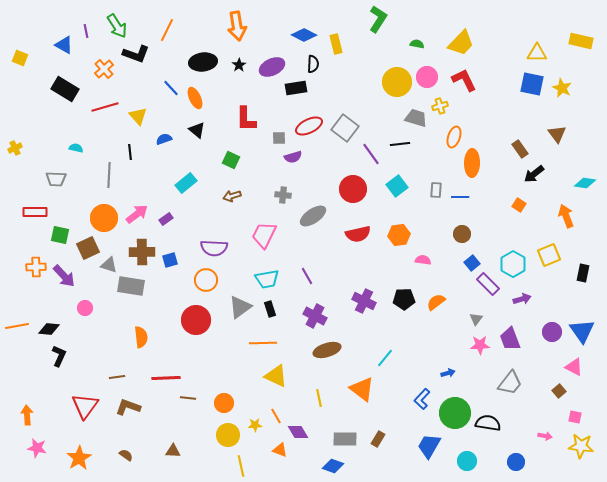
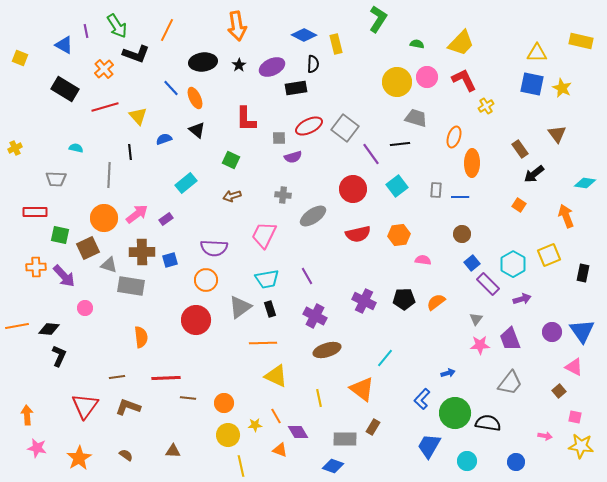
yellow cross at (440, 106): moved 46 px right; rotated 14 degrees counterclockwise
brown rectangle at (378, 439): moved 5 px left, 12 px up
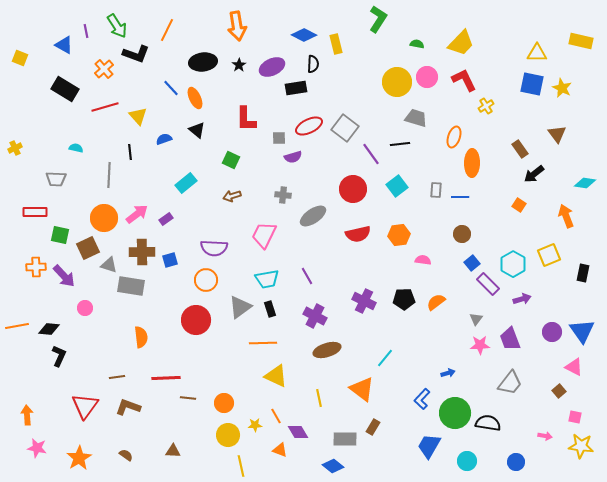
blue diamond at (333, 466): rotated 20 degrees clockwise
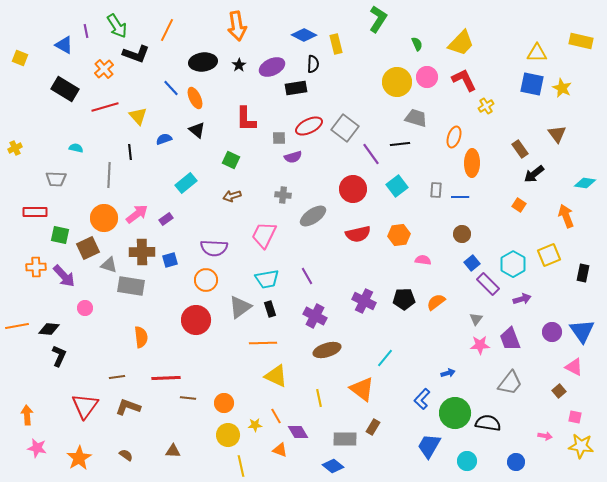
green semicircle at (417, 44): rotated 56 degrees clockwise
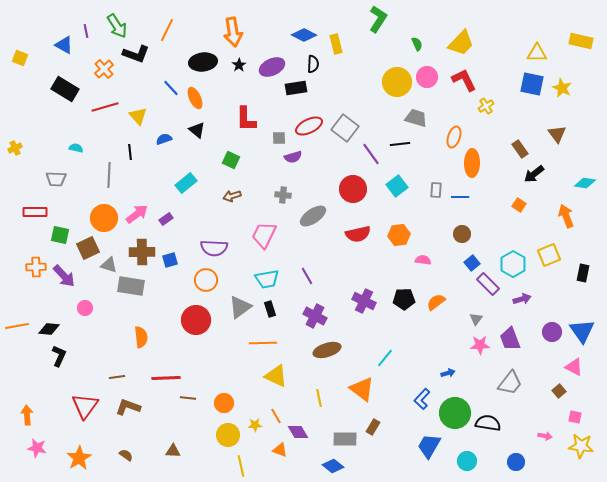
orange arrow at (237, 26): moved 4 px left, 6 px down
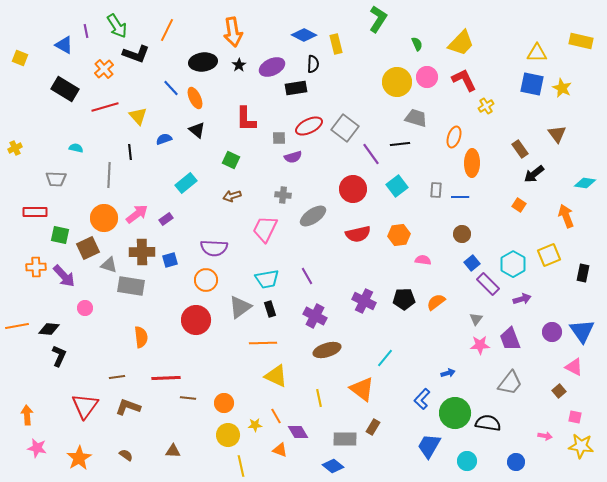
pink trapezoid at (264, 235): moved 1 px right, 6 px up
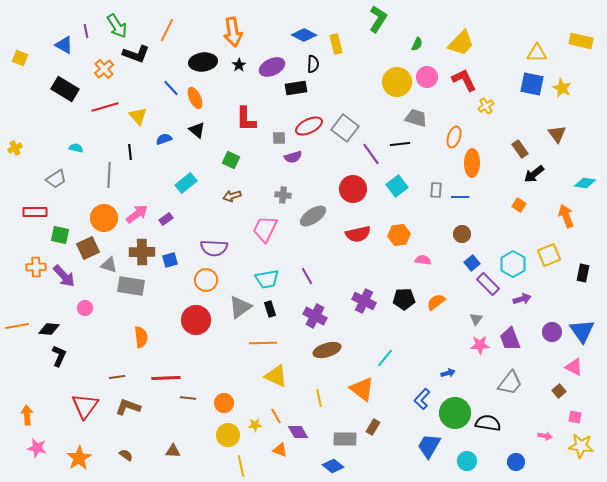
green semicircle at (417, 44): rotated 48 degrees clockwise
gray trapezoid at (56, 179): rotated 35 degrees counterclockwise
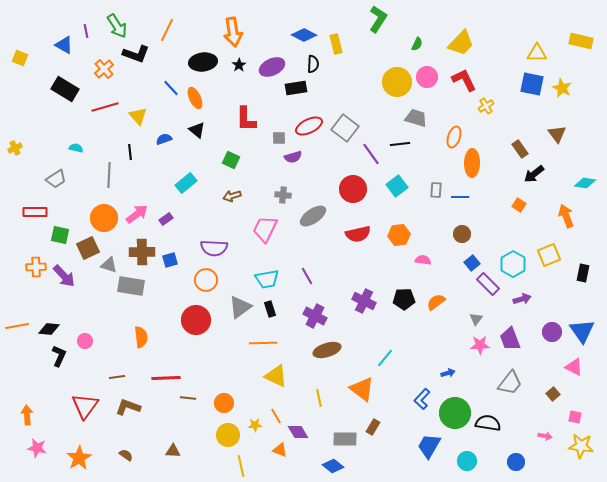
pink circle at (85, 308): moved 33 px down
brown square at (559, 391): moved 6 px left, 3 px down
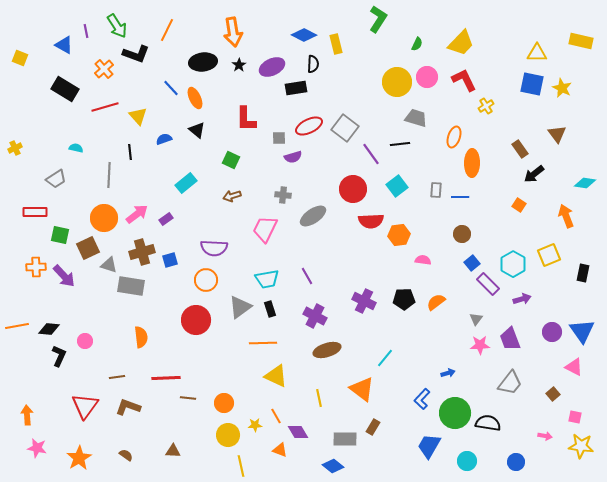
red semicircle at (358, 234): moved 13 px right, 13 px up; rotated 10 degrees clockwise
brown cross at (142, 252): rotated 15 degrees counterclockwise
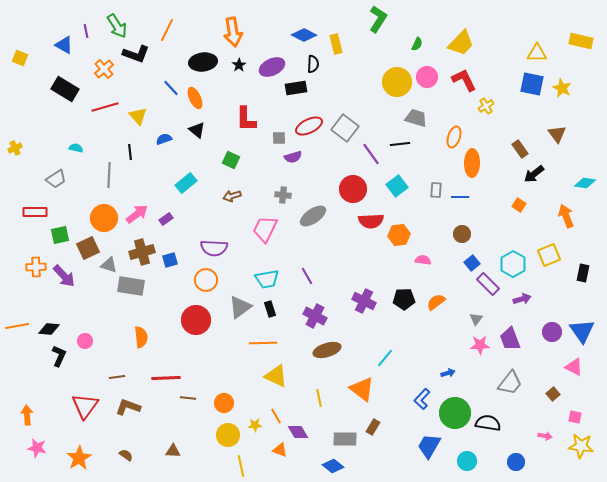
green square at (60, 235): rotated 24 degrees counterclockwise
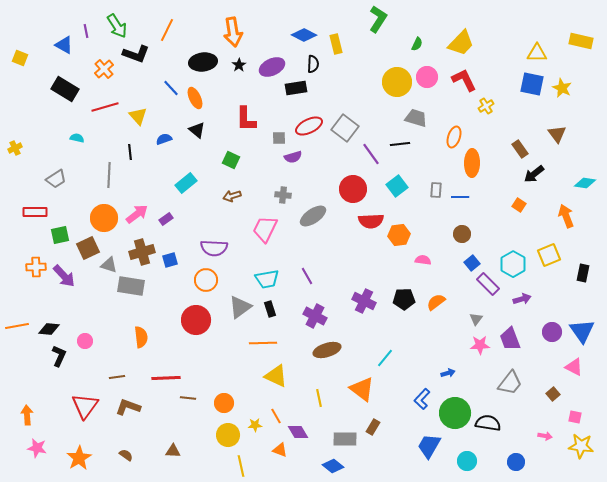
cyan semicircle at (76, 148): moved 1 px right, 10 px up
